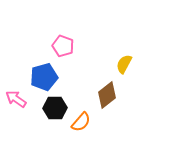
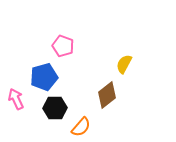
pink arrow: rotated 30 degrees clockwise
orange semicircle: moved 5 px down
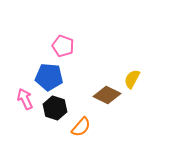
yellow semicircle: moved 8 px right, 15 px down
blue pentagon: moved 5 px right; rotated 20 degrees clockwise
brown diamond: rotated 64 degrees clockwise
pink arrow: moved 9 px right
black hexagon: rotated 20 degrees clockwise
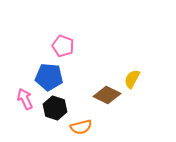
orange semicircle: rotated 35 degrees clockwise
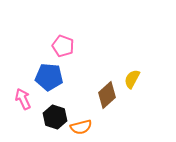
brown diamond: rotated 68 degrees counterclockwise
pink arrow: moved 2 px left
black hexagon: moved 9 px down
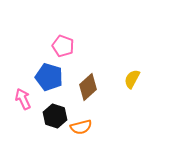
blue pentagon: rotated 12 degrees clockwise
brown diamond: moved 19 px left, 8 px up
black hexagon: moved 1 px up
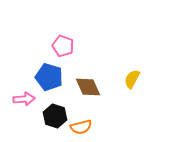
brown diamond: rotated 72 degrees counterclockwise
pink arrow: moved 1 px right; rotated 110 degrees clockwise
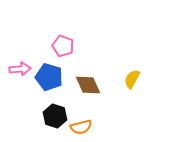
brown diamond: moved 2 px up
pink arrow: moved 4 px left, 30 px up
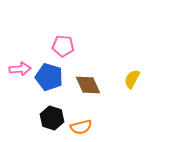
pink pentagon: rotated 15 degrees counterclockwise
black hexagon: moved 3 px left, 2 px down
